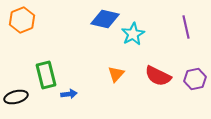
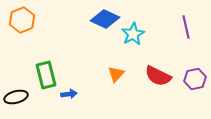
blue diamond: rotated 12 degrees clockwise
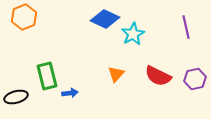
orange hexagon: moved 2 px right, 3 px up
green rectangle: moved 1 px right, 1 px down
blue arrow: moved 1 px right, 1 px up
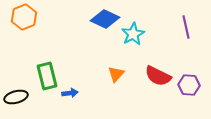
purple hexagon: moved 6 px left, 6 px down; rotated 15 degrees clockwise
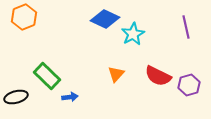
green rectangle: rotated 32 degrees counterclockwise
purple hexagon: rotated 20 degrees counterclockwise
blue arrow: moved 4 px down
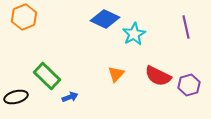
cyan star: moved 1 px right
blue arrow: rotated 14 degrees counterclockwise
